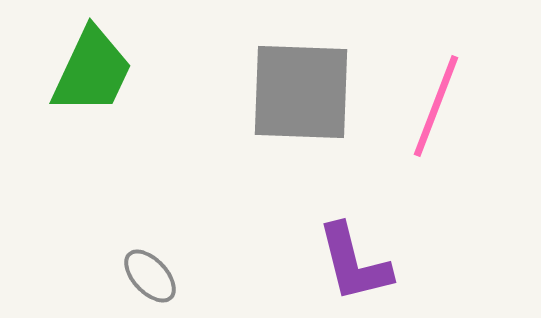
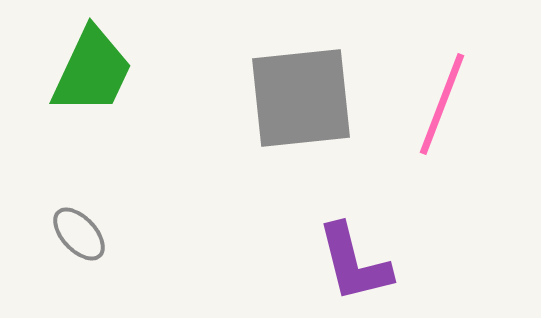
gray square: moved 6 px down; rotated 8 degrees counterclockwise
pink line: moved 6 px right, 2 px up
gray ellipse: moved 71 px left, 42 px up
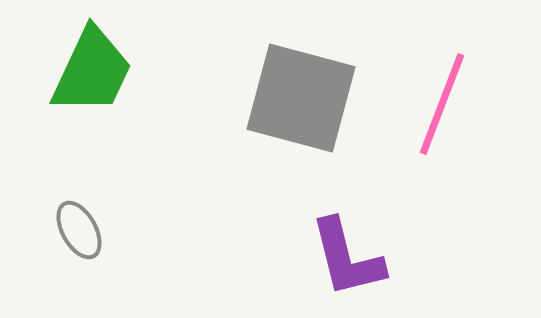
gray square: rotated 21 degrees clockwise
gray ellipse: moved 4 px up; rotated 14 degrees clockwise
purple L-shape: moved 7 px left, 5 px up
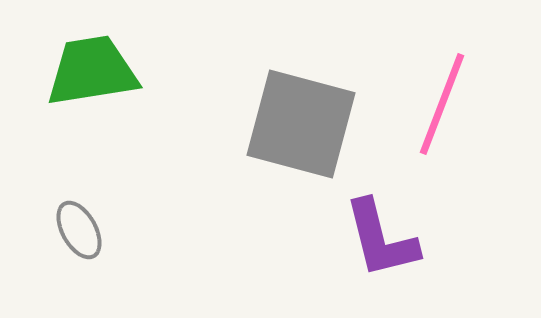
green trapezoid: rotated 124 degrees counterclockwise
gray square: moved 26 px down
purple L-shape: moved 34 px right, 19 px up
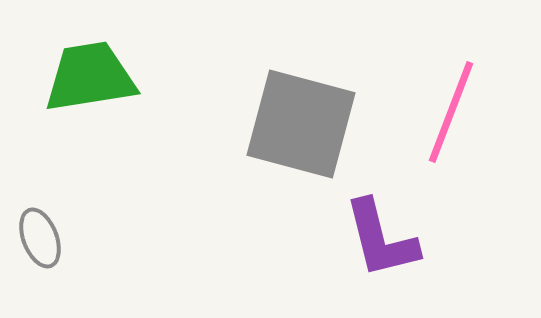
green trapezoid: moved 2 px left, 6 px down
pink line: moved 9 px right, 8 px down
gray ellipse: moved 39 px left, 8 px down; rotated 8 degrees clockwise
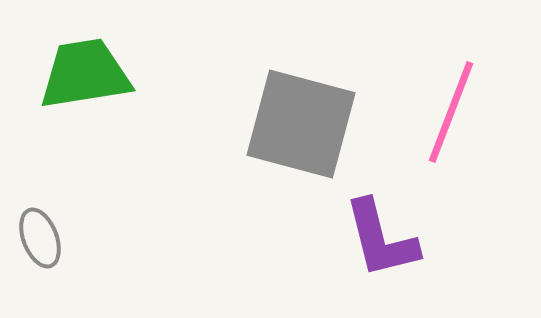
green trapezoid: moved 5 px left, 3 px up
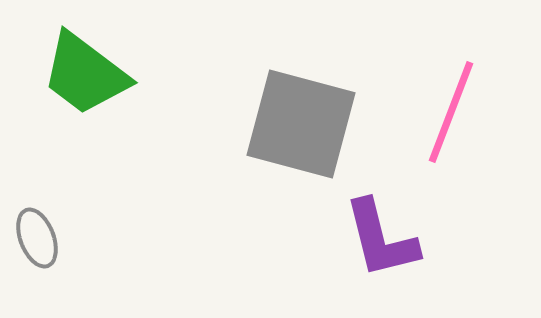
green trapezoid: rotated 134 degrees counterclockwise
gray ellipse: moved 3 px left
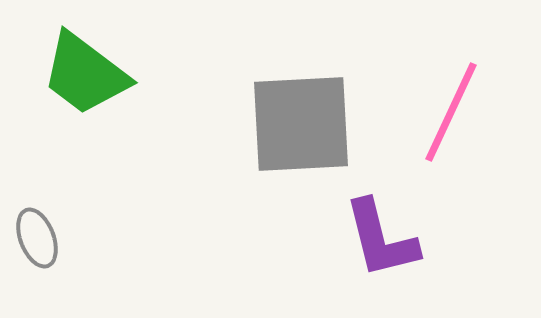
pink line: rotated 4 degrees clockwise
gray square: rotated 18 degrees counterclockwise
